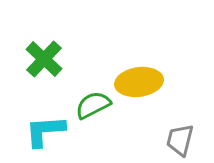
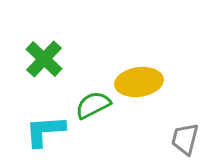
gray trapezoid: moved 5 px right, 1 px up
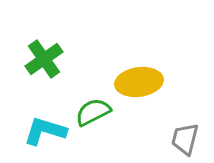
green cross: rotated 12 degrees clockwise
green semicircle: moved 7 px down
cyan L-shape: rotated 21 degrees clockwise
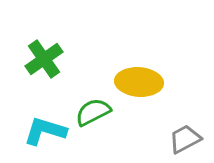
yellow ellipse: rotated 12 degrees clockwise
gray trapezoid: rotated 48 degrees clockwise
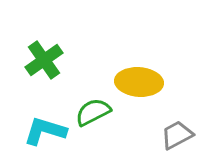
green cross: moved 1 px down
gray trapezoid: moved 8 px left, 4 px up
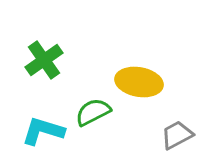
yellow ellipse: rotated 6 degrees clockwise
cyan L-shape: moved 2 px left
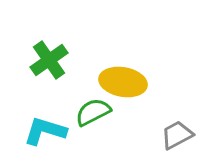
green cross: moved 5 px right
yellow ellipse: moved 16 px left
cyan L-shape: moved 2 px right
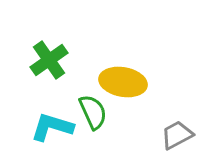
green semicircle: rotated 93 degrees clockwise
cyan L-shape: moved 7 px right, 4 px up
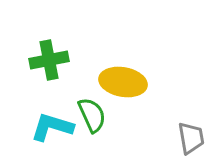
green cross: rotated 24 degrees clockwise
green semicircle: moved 1 px left, 3 px down
gray trapezoid: moved 14 px right, 3 px down; rotated 108 degrees clockwise
